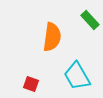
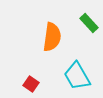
green rectangle: moved 1 px left, 3 px down
red square: rotated 14 degrees clockwise
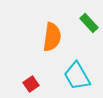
red square: rotated 21 degrees clockwise
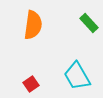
orange semicircle: moved 19 px left, 12 px up
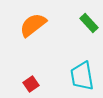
orange semicircle: rotated 136 degrees counterclockwise
cyan trapezoid: moved 5 px right; rotated 20 degrees clockwise
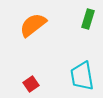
green rectangle: moved 1 px left, 4 px up; rotated 60 degrees clockwise
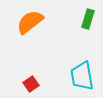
orange semicircle: moved 3 px left, 3 px up
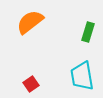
green rectangle: moved 13 px down
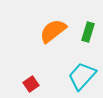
orange semicircle: moved 23 px right, 9 px down
cyan trapezoid: rotated 52 degrees clockwise
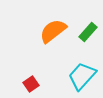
green rectangle: rotated 24 degrees clockwise
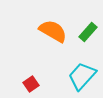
orange semicircle: rotated 68 degrees clockwise
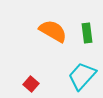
green rectangle: moved 1 px left, 1 px down; rotated 48 degrees counterclockwise
red square: rotated 14 degrees counterclockwise
